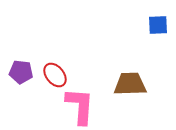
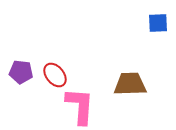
blue square: moved 2 px up
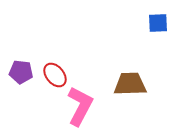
pink L-shape: rotated 24 degrees clockwise
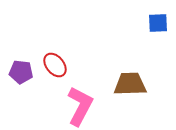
red ellipse: moved 10 px up
